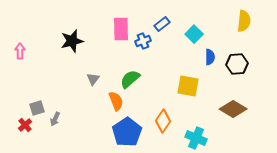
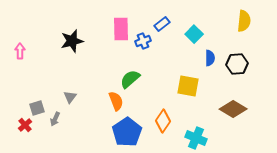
blue semicircle: moved 1 px down
gray triangle: moved 23 px left, 18 px down
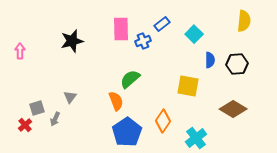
blue semicircle: moved 2 px down
cyan cross: rotated 30 degrees clockwise
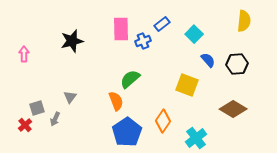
pink arrow: moved 4 px right, 3 px down
blue semicircle: moved 2 px left; rotated 42 degrees counterclockwise
yellow square: moved 1 px left, 1 px up; rotated 10 degrees clockwise
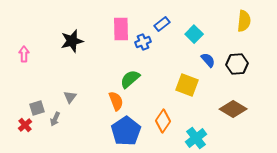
blue cross: moved 1 px down
blue pentagon: moved 1 px left, 1 px up
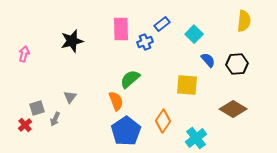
blue cross: moved 2 px right
pink arrow: rotated 14 degrees clockwise
yellow square: rotated 15 degrees counterclockwise
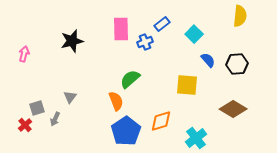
yellow semicircle: moved 4 px left, 5 px up
orange diamond: moved 2 px left; rotated 40 degrees clockwise
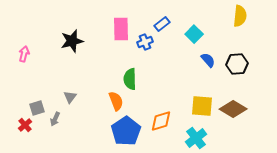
green semicircle: rotated 50 degrees counterclockwise
yellow square: moved 15 px right, 21 px down
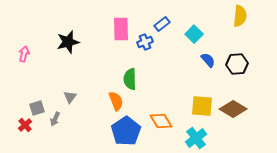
black star: moved 4 px left, 1 px down
orange diamond: rotated 75 degrees clockwise
